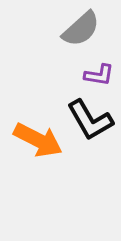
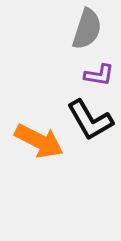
gray semicircle: moved 6 px right; rotated 30 degrees counterclockwise
orange arrow: moved 1 px right, 1 px down
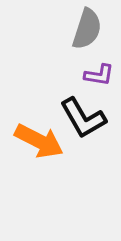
black L-shape: moved 7 px left, 2 px up
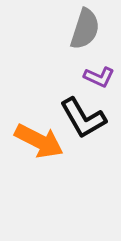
gray semicircle: moved 2 px left
purple L-shape: moved 2 px down; rotated 16 degrees clockwise
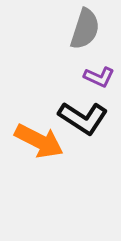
black L-shape: rotated 27 degrees counterclockwise
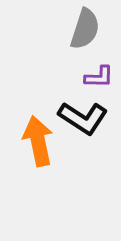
purple L-shape: rotated 24 degrees counterclockwise
orange arrow: moved 1 px left; rotated 129 degrees counterclockwise
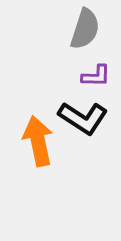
purple L-shape: moved 3 px left, 1 px up
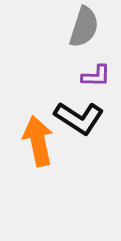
gray semicircle: moved 1 px left, 2 px up
black L-shape: moved 4 px left
